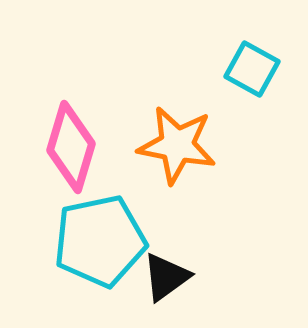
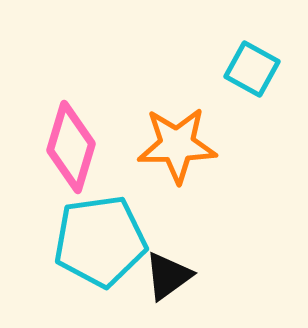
orange star: rotated 12 degrees counterclockwise
cyan pentagon: rotated 4 degrees clockwise
black triangle: moved 2 px right, 1 px up
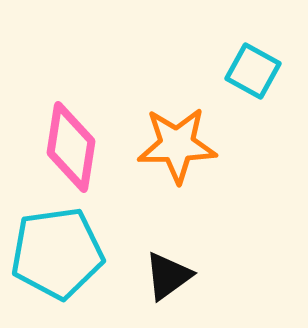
cyan square: moved 1 px right, 2 px down
pink diamond: rotated 8 degrees counterclockwise
cyan pentagon: moved 43 px left, 12 px down
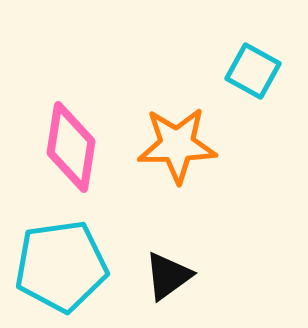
cyan pentagon: moved 4 px right, 13 px down
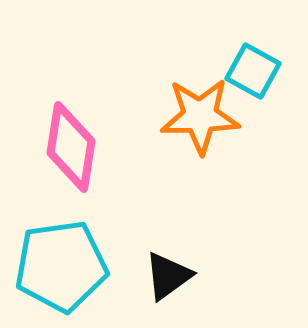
orange star: moved 23 px right, 29 px up
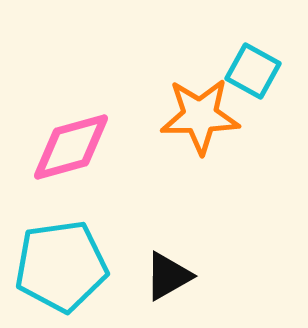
pink diamond: rotated 66 degrees clockwise
black triangle: rotated 6 degrees clockwise
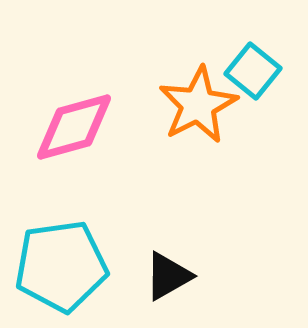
cyan square: rotated 10 degrees clockwise
orange star: moved 2 px left, 11 px up; rotated 26 degrees counterclockwise
pink diamond: moved 3 px right, 20 px up
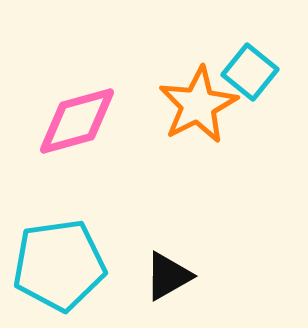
cyan square: moved 3 px left, 1 px down
pink diamond: moved 3 px right, 6 px up
cyan pentagon: moved 2 px left, 1 px up
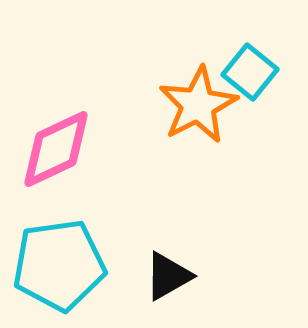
pink diamond: moved 21 px left, 28 px down; rotated 10 degrees counterclockwise
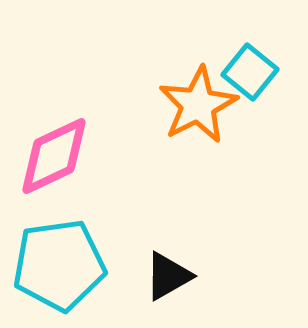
pink diamond: moved 2 px left, 7 px down
